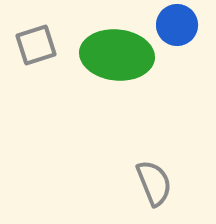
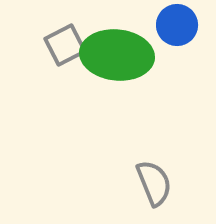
gray square: moved 29 px right; rotated 9 degrees counterclockwise
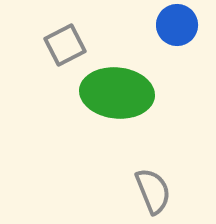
green ellipse: moved 38 px down
gray semicircle: moved 1 px left, 8 px down
